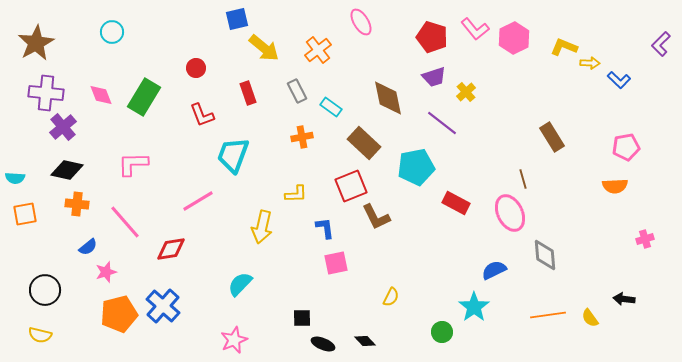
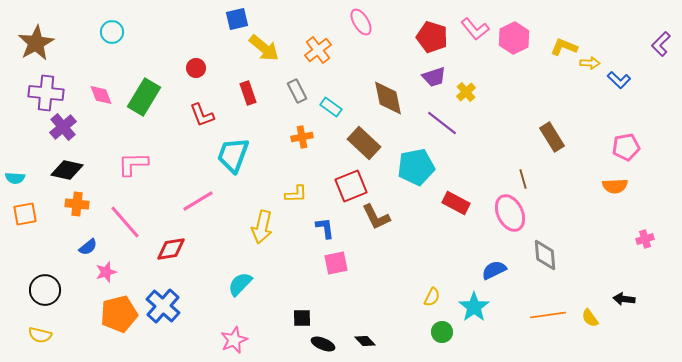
yellow semicircle at (391, 297): moved 41 px right
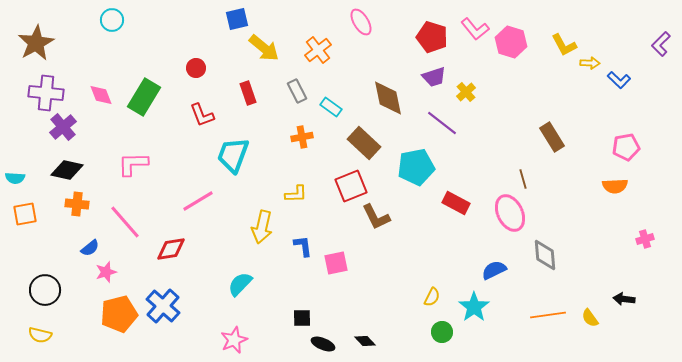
cyan circle at (112, 32): moved 12 px up
pink hexagon at (514, 38): moved 3 px left, 4 px down; rotated 16 degrees counterclockwise
yellow L-shape at (564, 47): moved 2 px up; rotated 140 degrees counterclockwise
blue L-shape at (325, 228): moved 22 px left, 18 px down
blue semicircle at (88, 247): moved 2 px right, 1 px down
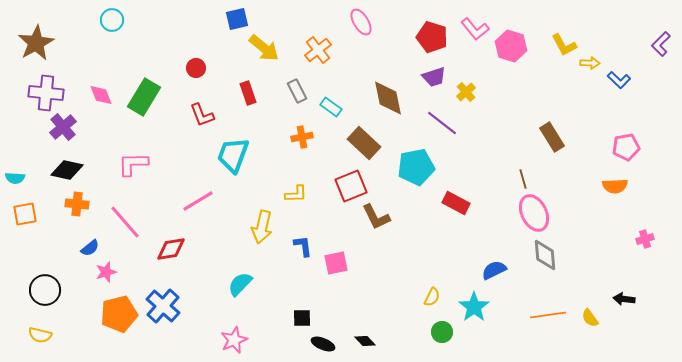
pink hexagon at (511, 42): moved 4 px down
pink ellipse at (510, 213): moved 24 px right
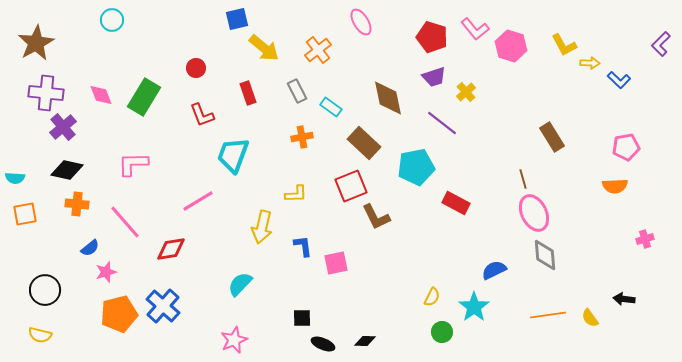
black diamond at (365, 341): rotated 45 degrees counterclockwise
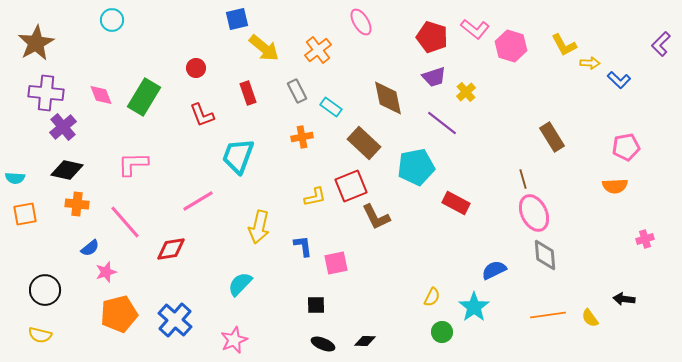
pink L-shape at (475, 29): rotated 12 degrees counterclockwise
cyan trapezoid at (233, 155): moved 5 px right, 1 px down
yellow L-shape at (296, 194): moved 19 px right, 3 px down; rotated 10 degrees counterclockwise
yellow arrow at (262, 227): moved 3 px left
blue cross at (163, 306): moved 12 px right, 14 px down
black square at (302, 318): moved 14 px right, 13 px up
